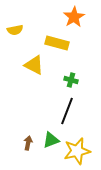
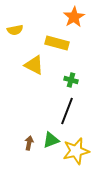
brown arrow: moved 1 px right
yellow star: moved 1 px left
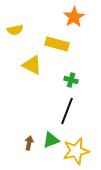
yellow rectangle: moved 1 px down
yellow triangle: moved 2 px left
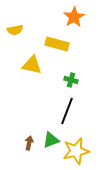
yellow triangle: rotated 15 degrees counterclockwise
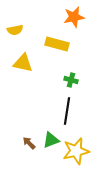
orange star: rotated 20 degrees clockwise
yellow triangle: moved 9 px left, 2 px up
black line: rotated 12 degrees counterclockwise
brown arrow: rotated 56 degrees counterclockwise
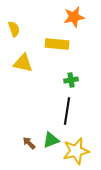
yellow semicircle: moved 1 px left, 1 px up; rotated 98 degrees counterclockwise
yellow rectangle: rotated 10 degrees counterclockwise
green cross: rotated 24 degrees counterclockwise
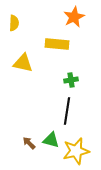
orange star: rotated 15 degrees counterclockwise
yellow semicircle: moved 6 px up; rotated 21 degrees clockwise
green triangle: rotated 36 degrees clockwise
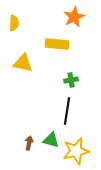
brown arrow: rotated 56 degrees clockwise
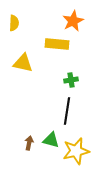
orange star: moved 1 px left, 4 px down
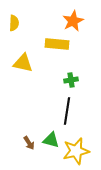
brown arrow: rotated 136 degrees clockwise
